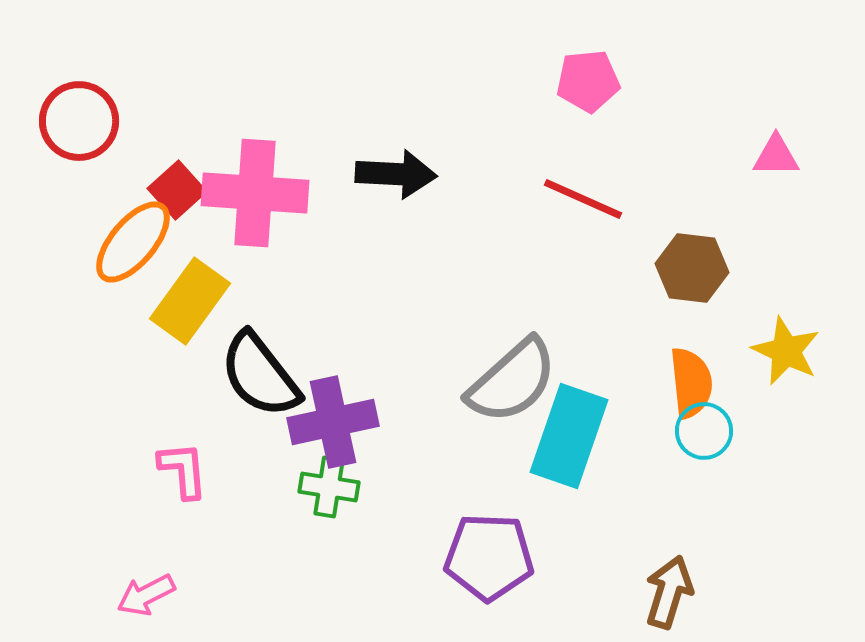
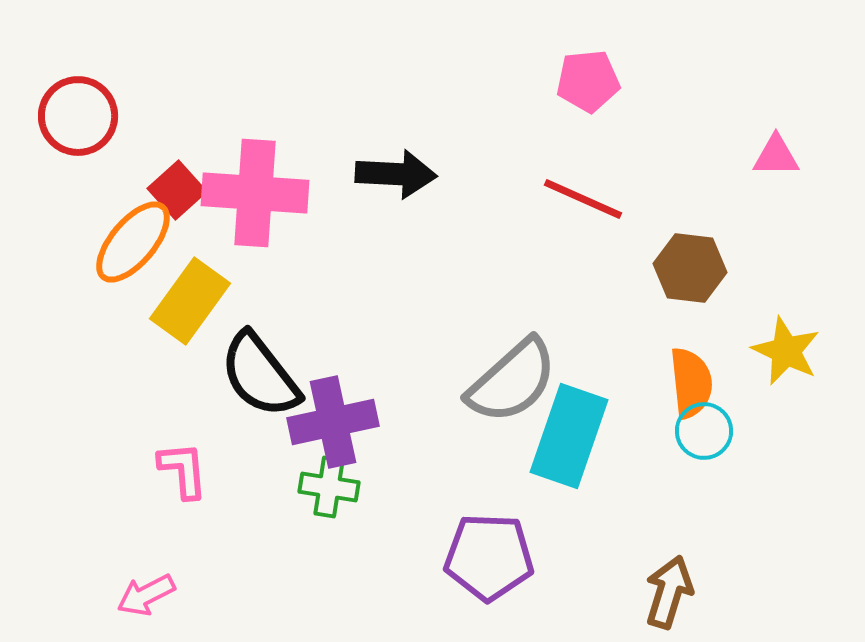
red circle: moved 1 px left, 5 px up
brown hexagon: moved 2 px left
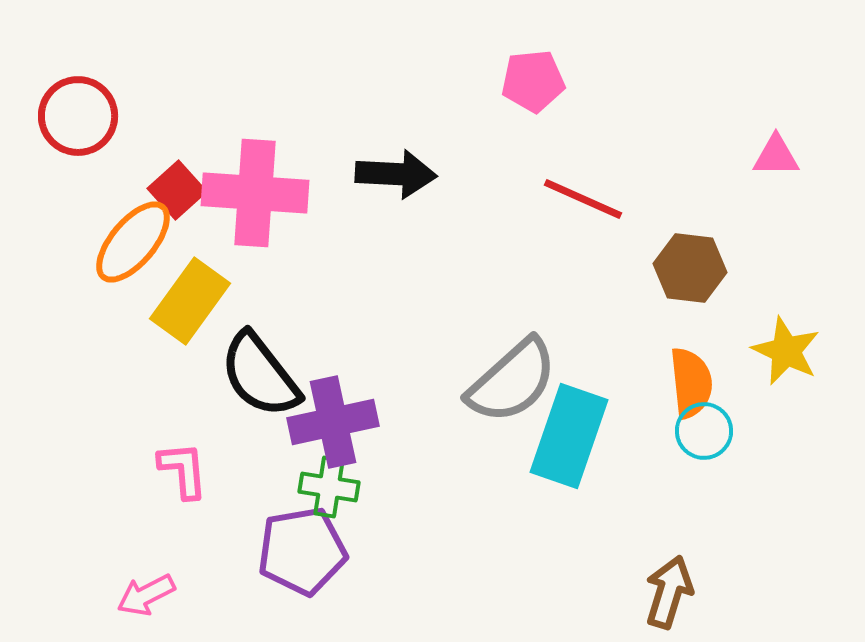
pink pentagon: moved 55 px left
purple pentagon: moved 187 px left, 6 px up; rotated 12 degrees counterclockwise
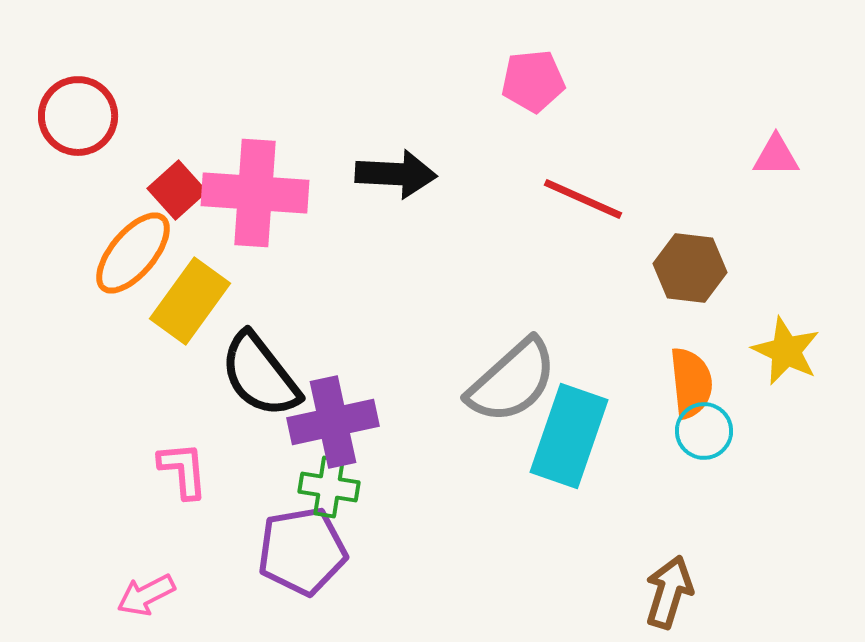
orange ellipse: moved 11 px down
